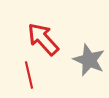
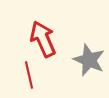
red arrow: rotated 18 degrees clockwise
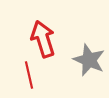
red arrow: rotated 6 degrees clockwise
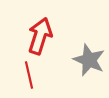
red arrow: moved 3 px left, 3 px up; rotated 36 degrees clockwise
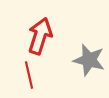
gray star: rotated 8 degrees counterclockwise
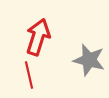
red arrow: moved 2 px left, 1 px down
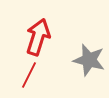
red line: rotated 40 degrees clockwise
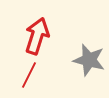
red arrow: moved 1 px left, 1 px up
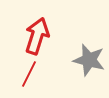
red line: moved 1 px up
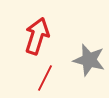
red line: moved 16 px right, 4 px down
